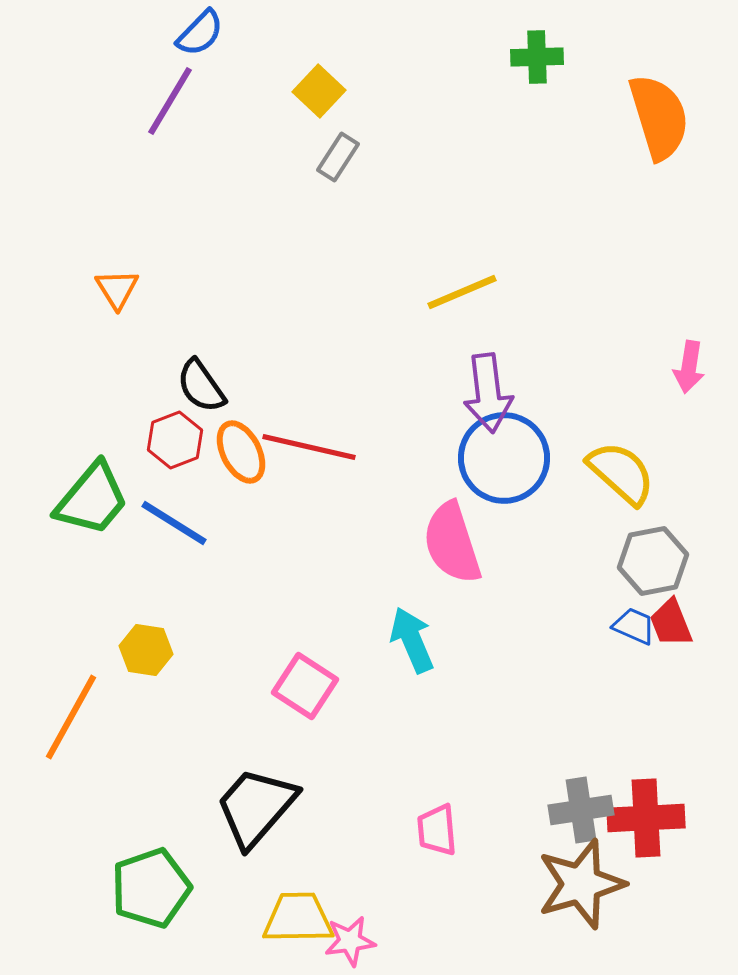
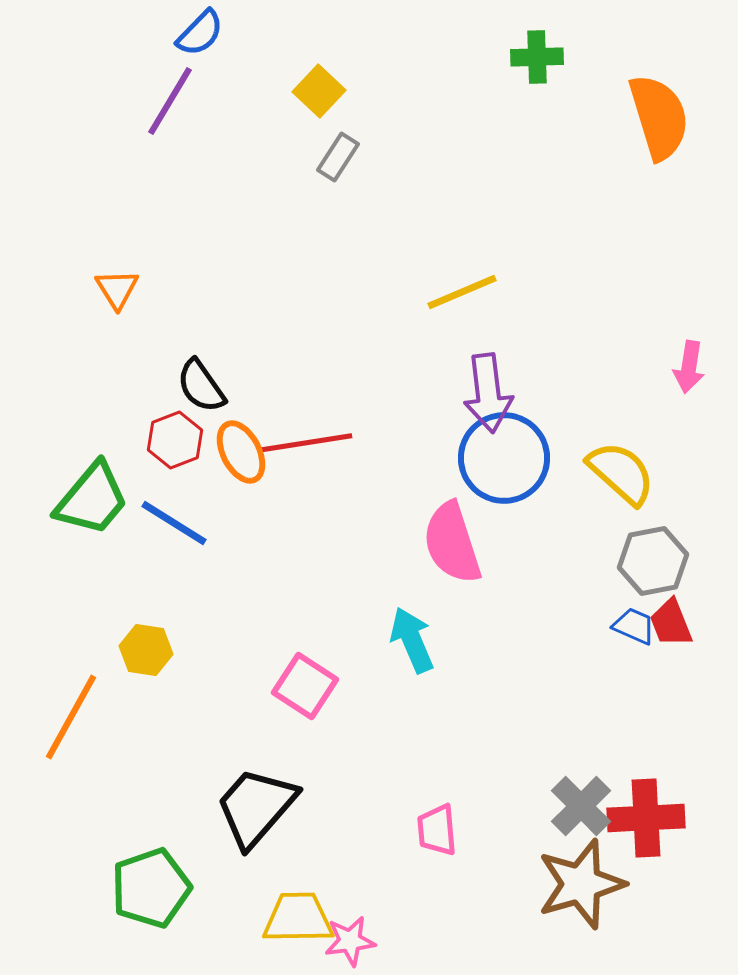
red line: moved 4 px left, 4 px up; rotated 22 degrees counterclockwise
gray cross: moved 4 px up; rotated 36 degrees counterclockwise
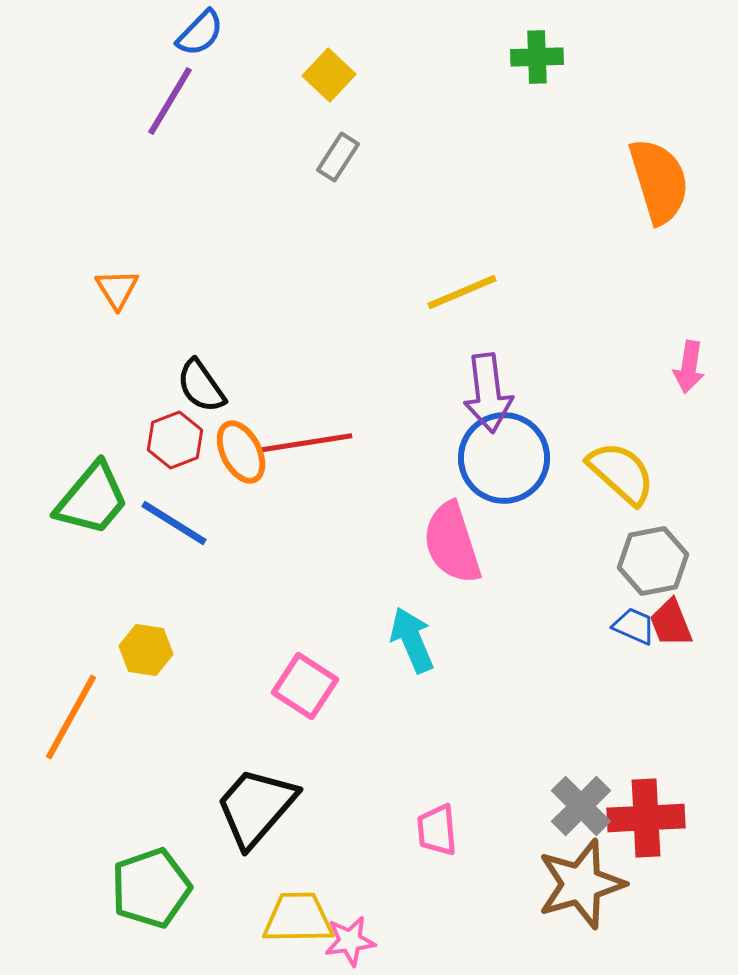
yellow square: moved 10 px right, 16 px up
orange semicircle: moved 64 px down
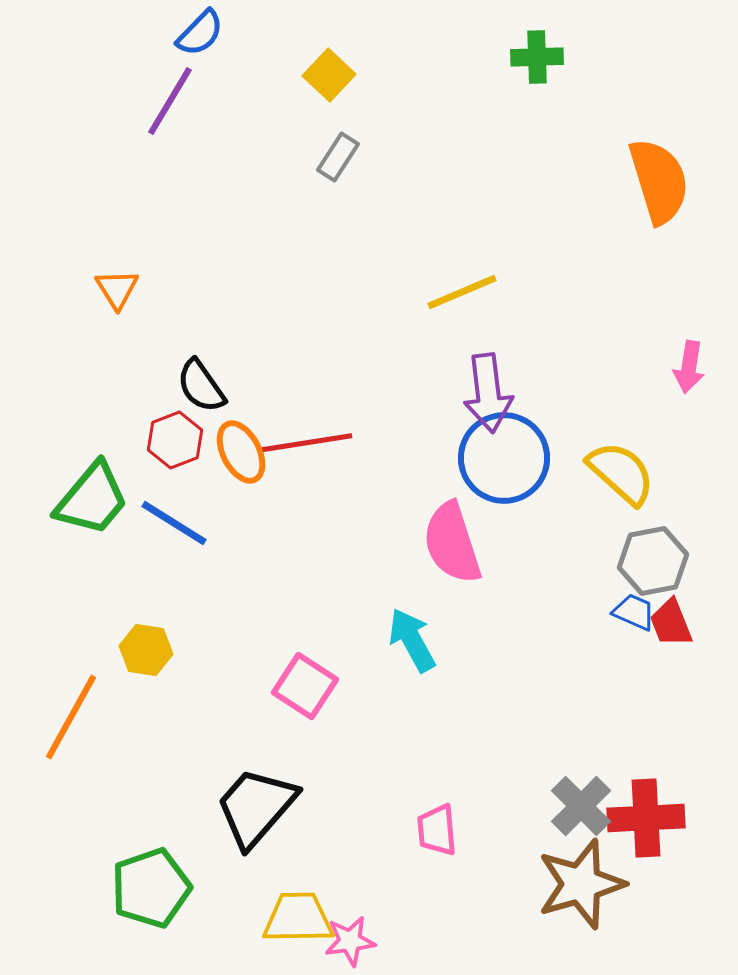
blue trapezoid: moved 14 px up
cyan arrow: rotated 6 degrees counterclockwise
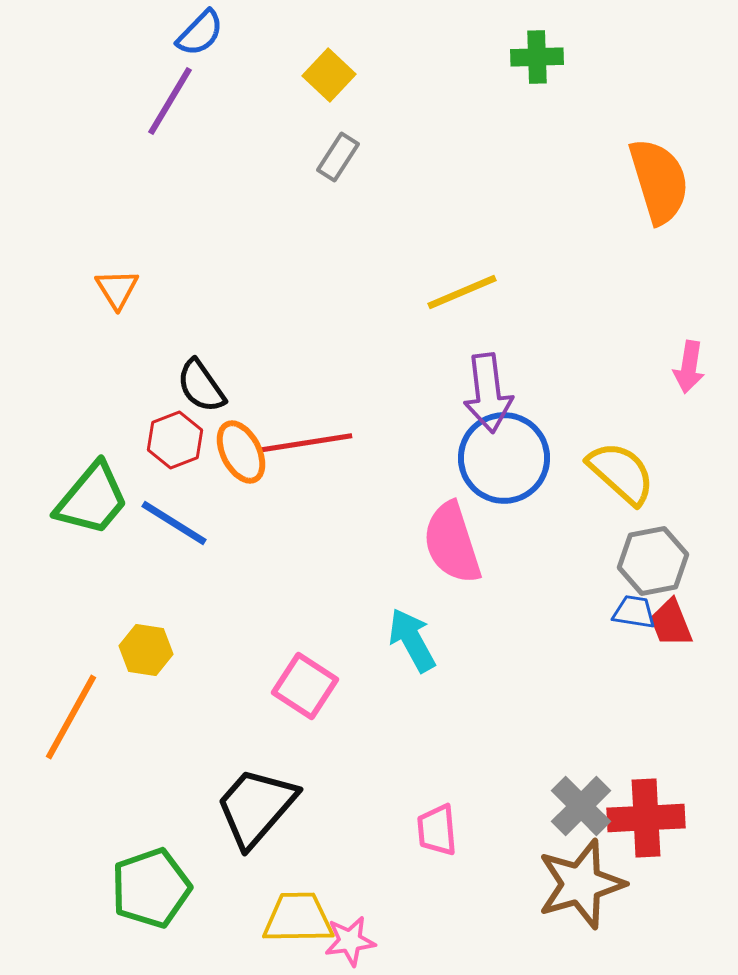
blue trapezoid: rotated 15 degrees counterclockwise
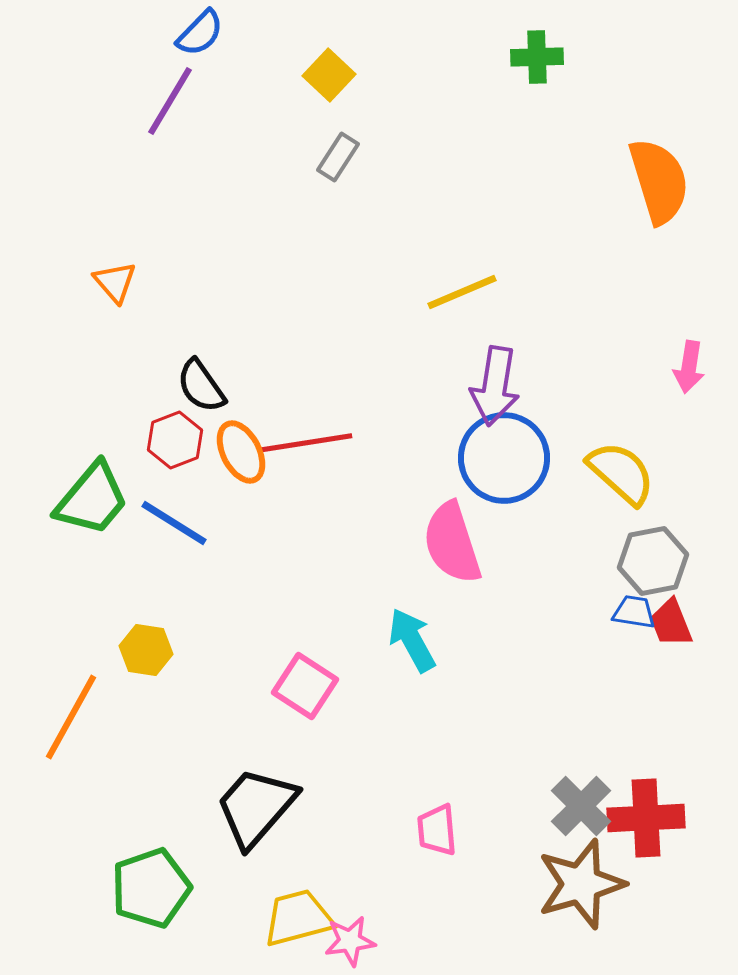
orange triangle: moved 2 px left, 7 px up; rotated 9 degrees counterclockwise
purple arrow: moved 7 px right, 7 px up; rotated 16 degrees clockwise
yellow trapezoid: rotated 14 degrees counterclockwise
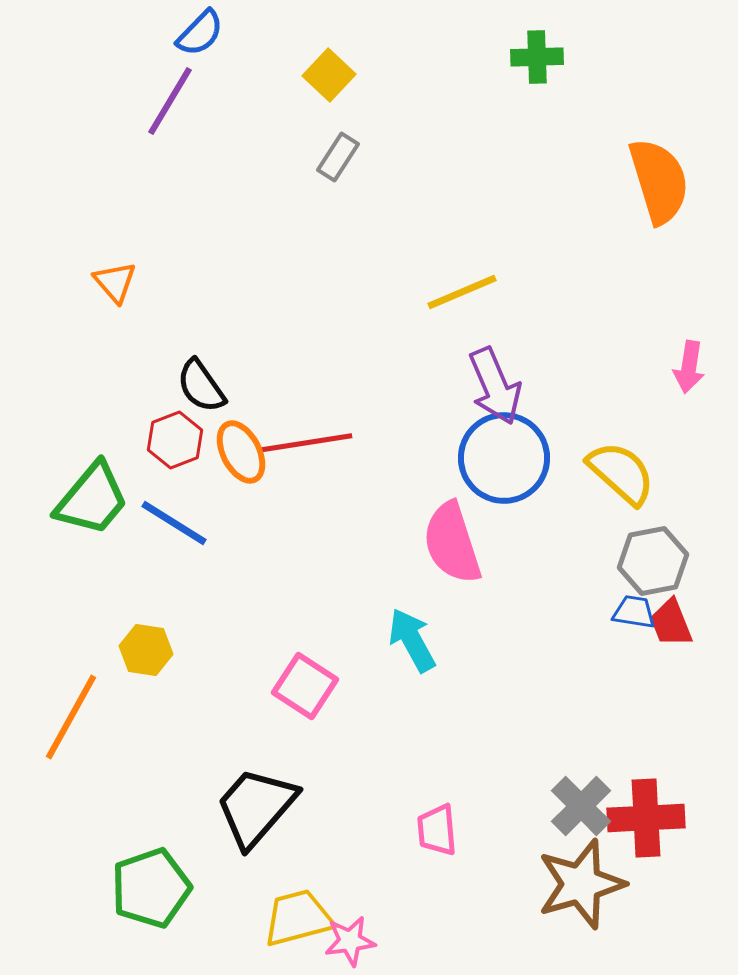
purple arrow: rotated 32 degrees counterclockwise
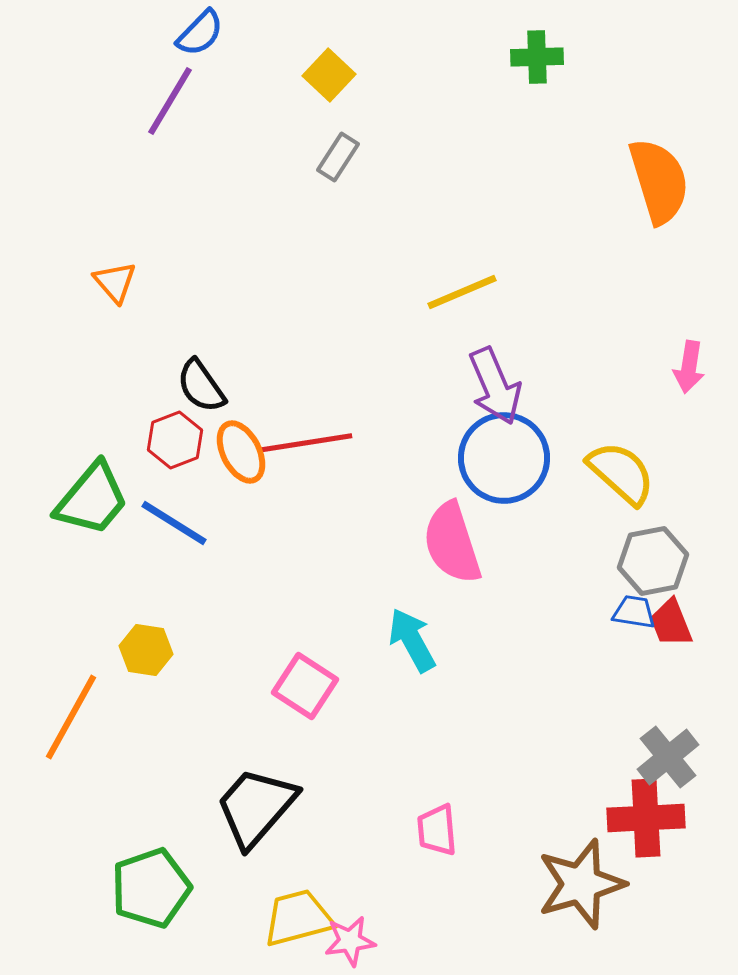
gray cross: moved 87 px right, 49 px up; rotated 6 degrees clockwise
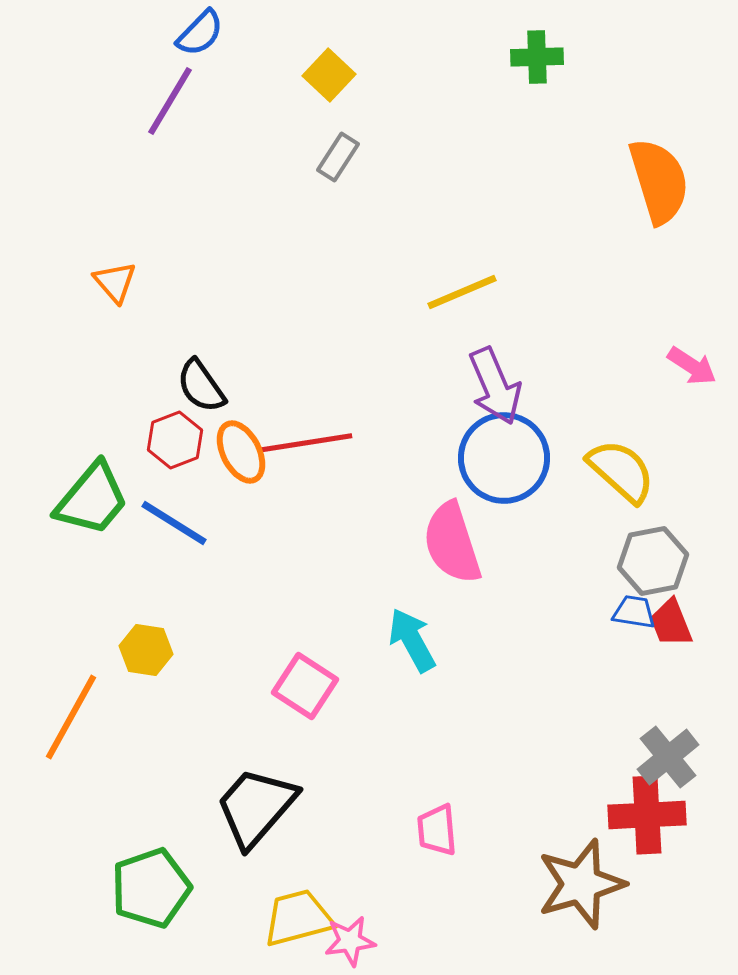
pink arrow: moved 3 px right, 1 px up; rotated 66 degrees counterclockwise
yellow semicircle: moved 2 px up
red cross: moved 1 px right, 3 px up
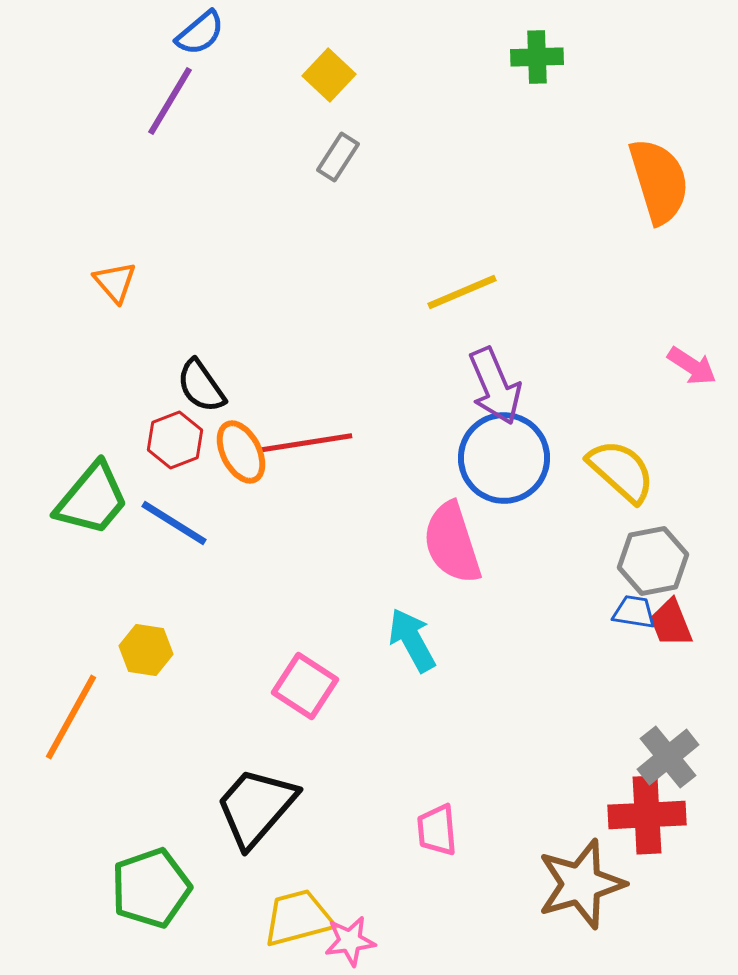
blue semicircle: rotated 6 degrees clockwise
